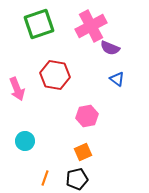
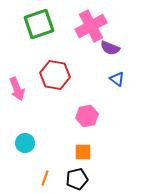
cyan circle: moved 2 px down
orange square: rotated 24 degrees clockwise
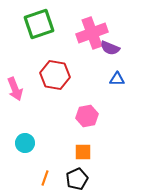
pink cross: moved 1 px right, 7 px down; rotated 8 degrees clockwise
blue triangle: rotated 35 degrees counterclockwise
pink arrow: moved 2 px left
black pentagon: rotated 10 degrees counterclockwise
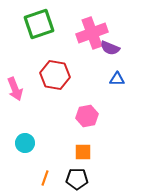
black pentagon: rotated 25 degrees clockwise
